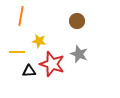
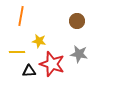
gray star: rotated 12 degrees counterclockwise
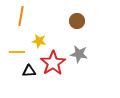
red star: moved 1 px right, 1 px up; rotated 20 degrees clockwise
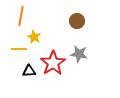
yellow star: moved 5 px left, 4 px up; rotated 16 degrees clockwise
yellow line: moved 2 px right, 3 px up
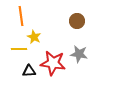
orange line: rotated 18 degrees counterclockwise
red star: rotated 30 degrees counterclockwise
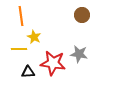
brown circle: moved 5 px right, 6 px up
black triangle: moved 1 px left, 1 px down
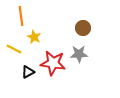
brown circle: moved 1 px right, 13 px down
yellow line: moved 5 px left; rotated 28 degrees clockwise
gray star: rotated 12 degrees counterclockwise
black triangle: rotated 24 degrees counterclockwise
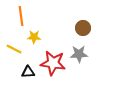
yellow star: rotated 24 degrees counterclockwise
black triangle: rotated 24 degrees clockwise
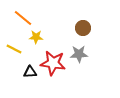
orange line: moved 2 px right, 2 px down; rotated 42 degrees counterclockwise
yellow star: moved 2 px right
black triangle: moved 2 px right
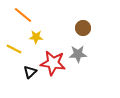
orange line: moved 3 px up
gray star: moved 1 px left
black triangle: rotated 40 degrees counterclockwise
